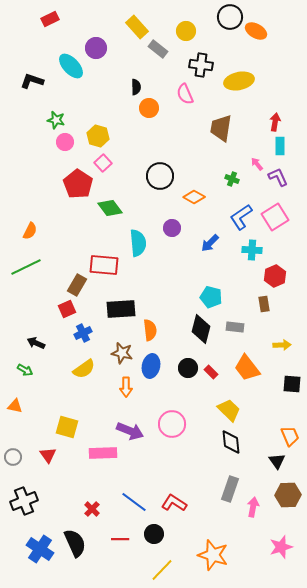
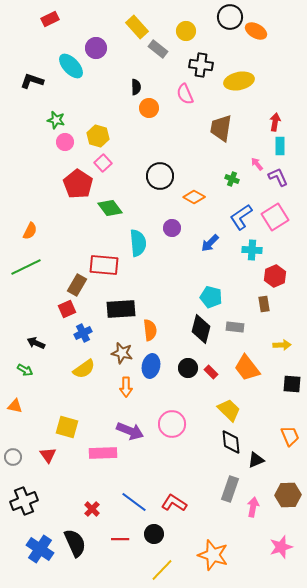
black triangle at (277, 461): moved 21 px left, 1 px up; rotated 42 degrees clockwise
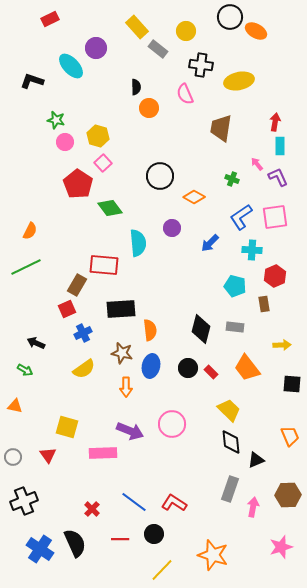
pink square at (275, 217): rotated 24 degrees clockwise
cyan pentagon at (211, 297): moved 24 px right, 11 px up
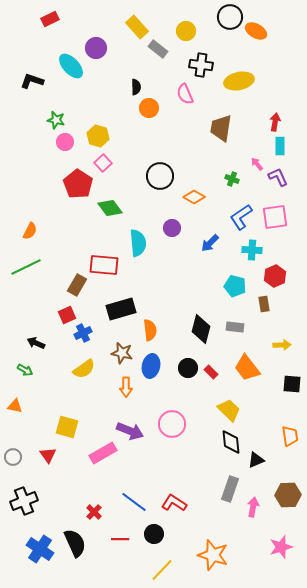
red square at (67, 309): moved 6 px down
black rectangle at (121, 309): rotated 12 degrees counterclockwise
orange trapezoid at (290, 436): rotated 15 degrees clockwise
pink rectangle at (103, 453): rotated 28 degrees counterclockwise
red cross at (92, 509): moved 2 px right, 3 px down
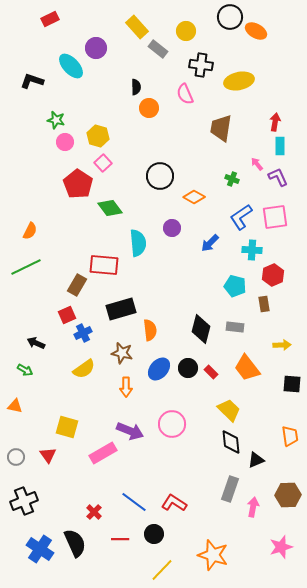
red hexagon at (275, 276): moved 2 px left, 1 px up
blue ellipse at (151, 366): moved 8 px right, 3 px down; rotated 30 degrees clockwise
gray circle at (13, 457): moved 3 px right
